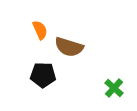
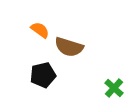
orange semicircle: rotated 30 degrees counterclockwise
black pentagon: rotated 15 degrees counterclockwise
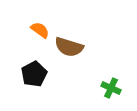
black pentagon: moved 9 px left, 1 px up; rotated 15 degrees counterclockwise
green cross: moved 3 px left; rotated 18 degrees counterclockwise
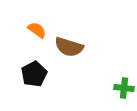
orange semicircle: moved 3 px left
green cross: moved 13 px right; rotated 18 degrees counterclockwise
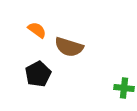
black pentagon: moved 4 px right
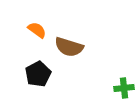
green cross: rotated 12 degrees counterclockwise
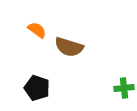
black pentagon: moved 1 px left, 14 px down; rotated 25 degrees counterclockwise
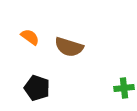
orange semicircle: moved 7 px left, 7 px down
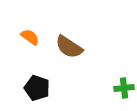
brown semicircle: rotated 16 degrees clockwise
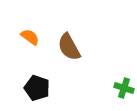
brown semicircle: rotated 28 degrees clockwise
green cross: rotated 24 degrees clockwise
